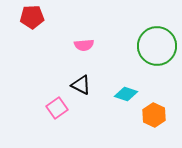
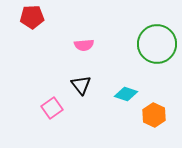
green circle: moved 2 px up
black triangle: rotated 25 degrees clockwise
pink square: moved 5 px left
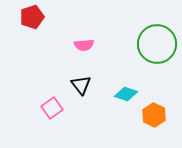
red pentagon: rotated 15 degrees counterclockwise
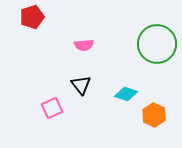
pink square: rotated 10 degrees clockwise
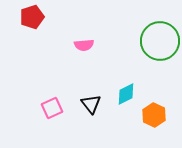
green circle: moved 3 px right, 3 px up
black triangle: moved 10 px right, 19 px down
cyan diamond: rotated 45 degrees counterclockwise
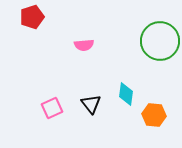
cyan diamond: rotated 55 degrees counterclockwise
orange hexagon: rotated 20 degrees counterclockwise
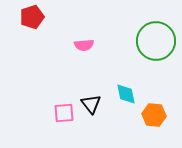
green circle: moved 4 px left
cyan diamond: rotated 20 degrees counterclockwise
pink square: moved 12 px right, 5 px down; rotated 20 degrees clockwise
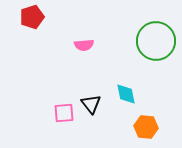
orange hexagon: moved 8 px left, 12 px down
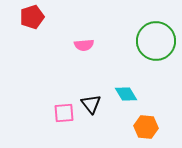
cyan diamond: rotated 20 degrees counterclockwise
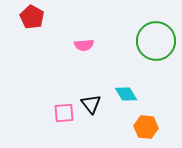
red pentagon: rotated 25 degrees counterclockwise
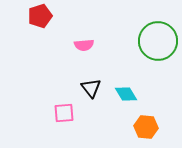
red pentagon: moved 8 px right, 1 px up; rotated 25 degrees clockwise
green circle: moved 2 px right
black triangle: moved 16 px up
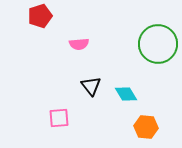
green circle: moved 3 px down
pink semicircle: moved 5 px left, 1 px up
black triangle: moved 2 px up
pink square: moved 5 px left, 5 px down
